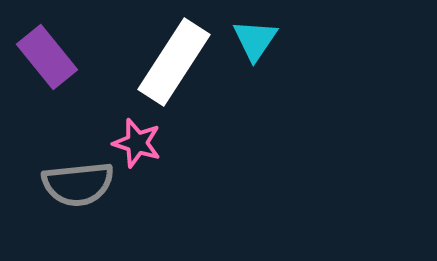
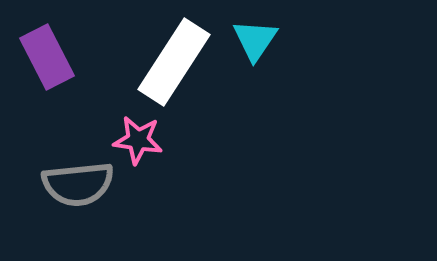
purple rectangle: rotated 12 degrees clockwise
pink star: moved 1 px right, 3 px up; rotated 9 degrees counterclockwise
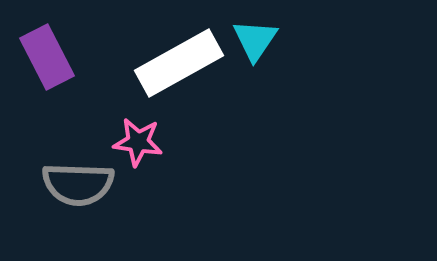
white rectangle: moved 5 px right, 1 px down; rotated 28 degrees clockwise
pink star: moved 2 px down
gray semicircle: rotated 8 degrees clockwise
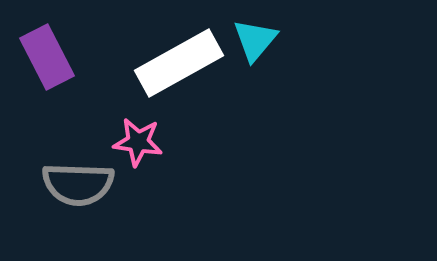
cyan triangle: rotated 6 degrees clockwise
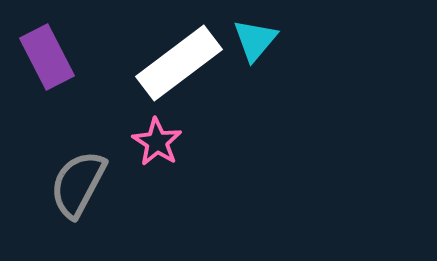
white rectangle: rotated 8 degrees counterclockwise
pink star: moved 19 px right; rotated 24 degrees clockwise
gray semicircle: rotated 116 degrees clockwise
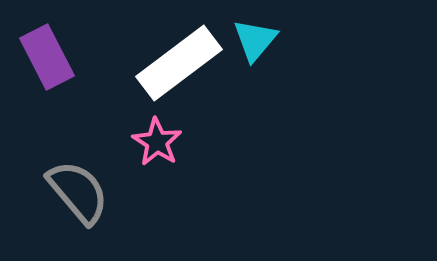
gray semicircle: moved 8 px down; rotated 112 degrees clockwise
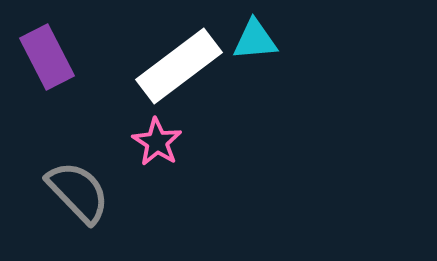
cyan triangle: rotated 45 degrees clockwise
white rectangle: moved 3 px down
gray semicircle: rotated 4 degrees counterclockwise
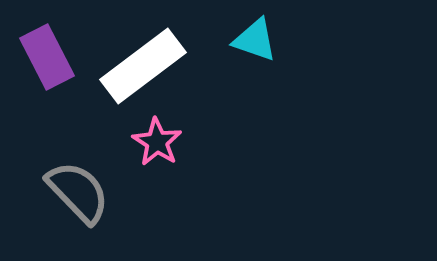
cyan triangle: rotated 24 degrees clockwise
white rectangle: moved 36 px left
